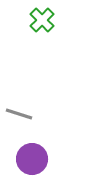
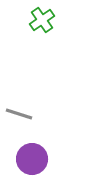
green cross: rotated 10 degrees clockwise
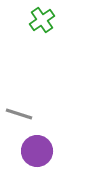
purple circle: moved 5 px right, 8 px up
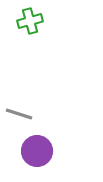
green cross: moved 12 px left, 1 px down; rotated 20 degrees clockwise
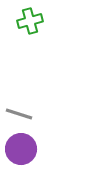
purple circle: moved 16 px left, 2 px up
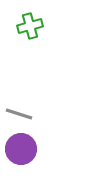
green cross: moved 5 px down
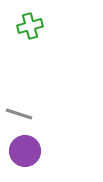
purple circle: moved 4 px right, 2 px down
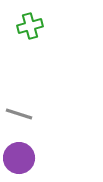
purple circle: moved 6 px left, 7 px down
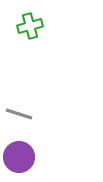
purple circle: moved 1 px up
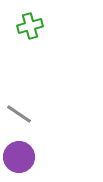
gray line: rotated 16 degrees clockwise
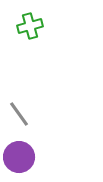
gray line: rotated 20 degrees clockwise
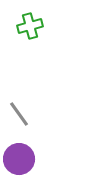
purple circle: moved 2 px down
